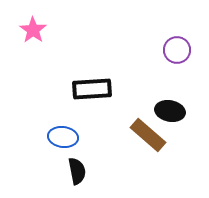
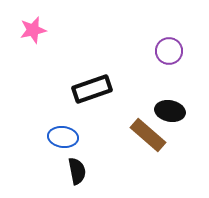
pink star: rotated 24 degrees clockwise
purple circle: moved 8 px left, 1 px down
black rectangle: rotated 15 degrees counterclockwise
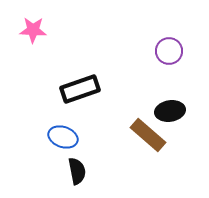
pink star: rotated 16 degrees clockwise
black rectangle: moved 12 px left
black ellipse: rotated 20 degrees counterclockwise
blue ellipse: rotated 12 degrees clockwise
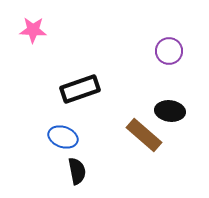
black ellipse: rotated 16 degrees clockwise
brown rectangle: moved 4 px left
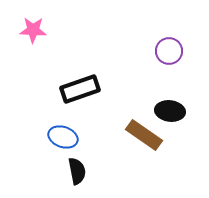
brown rectangle: rotated 6 degrees counterclockwise
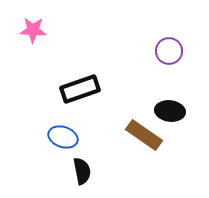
black semicircle: moved 5 px right
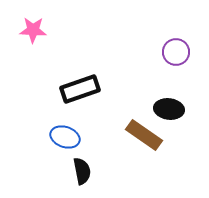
purple circle: moved 7 px right, 1 px down
black ellipse: moved 1 px left, 2 px up
blue ellipse: moved 2 px right
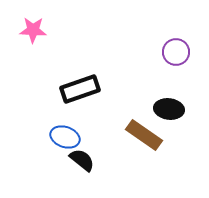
black semicircle: moved 11 px up; rotated 40 degrees counterclockwise
